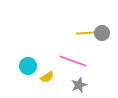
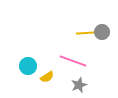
gray circle: moved 1 px up
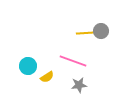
gray circle: moved 1 px left, 1 px up
gray star: rotated 14 degrees clockwise
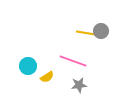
yellow line: rotated 12 degrees clockwise
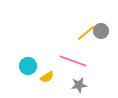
yellow line: rotated 48 degrees counterclockwise
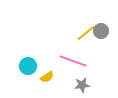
gray star: moved 3 px right
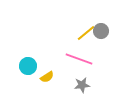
pink line: moved 6 px right, 2 px up
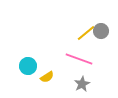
gray star: moved 1 px up; rotated 21 degrees counterclockwise
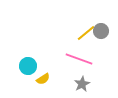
yellow semicircle: moved 4 px left, 2 px down
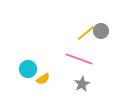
cyan circle: moved 3 px down
